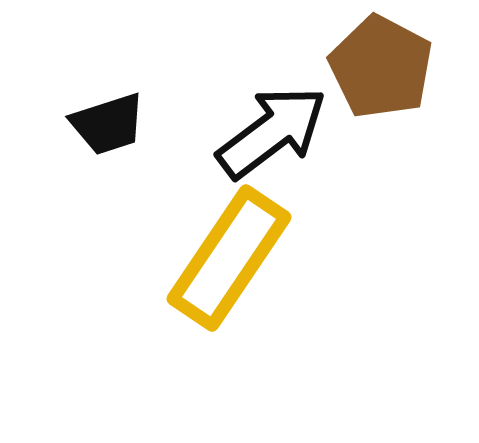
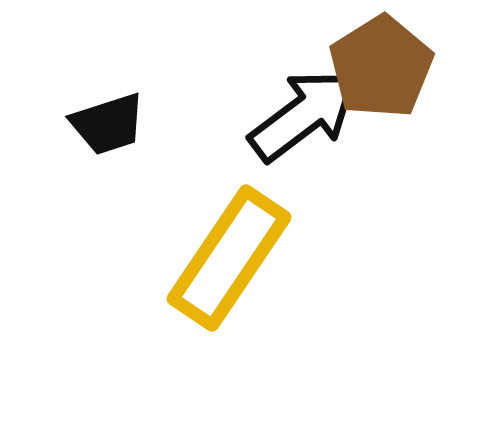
brown pentagon: rotated 12 degrees clockwise
black arrow: moved 32 px right, 17 px up
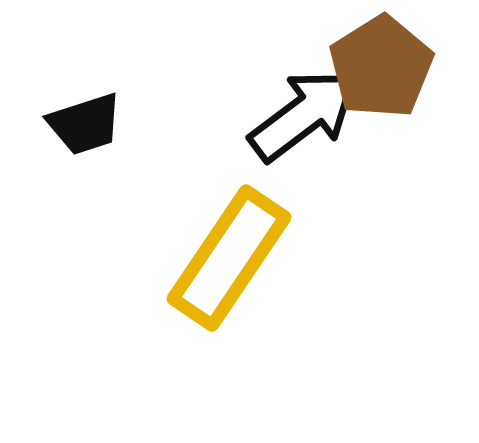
black trapezoid: moved 23 px left
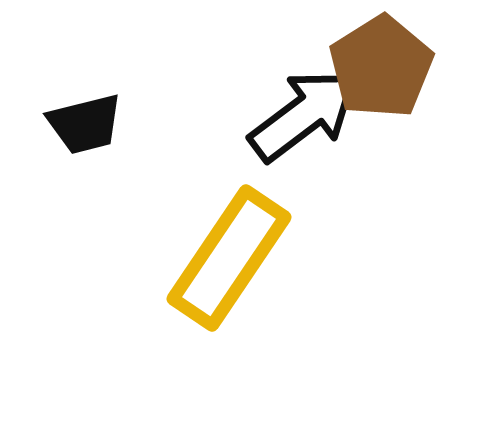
black trapezoid: rotated 4 degrees clockwise
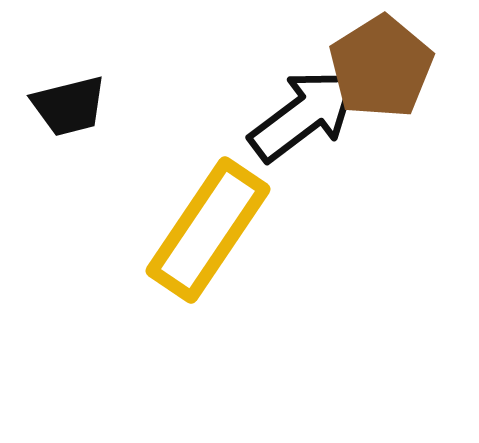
black trapezoid: moved 16 px left, 18 px up
yellow rectangle: moved 21 px left, 28 px up
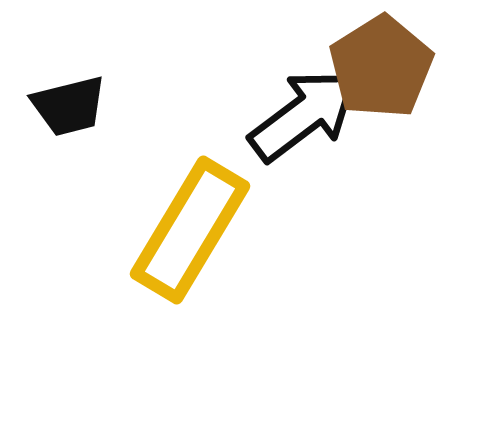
yellow rectangle: moved 18 px left; rotated 3 degrees counterclockwise
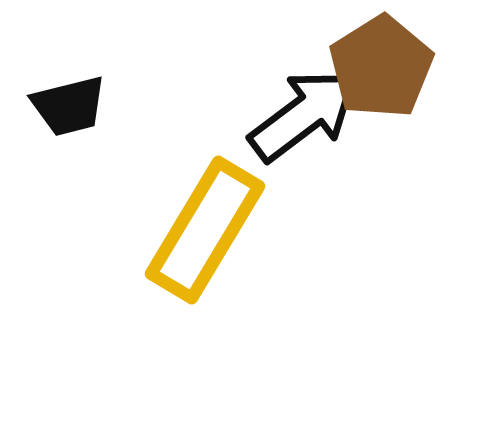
yellow rectangle: moved 15 px right
